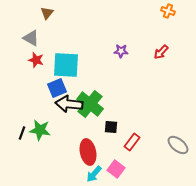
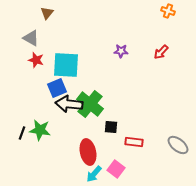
red rectangle: moved 2 px right; rotated 60 degrees clockwise
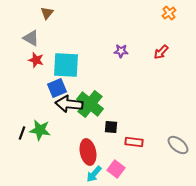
orange cross: moved 1 px right, 2 px down; rotated 32 degrees clockwise
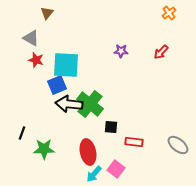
blue square: moved 3 px up
green star: moved 4 px right, 19 px down; rotated 10 degrees counterclockwise
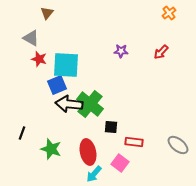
red star: moved 3 px right, 1 px up
green star: moved 7 px right; rotated 20 degrees clockwise
pink square: moved 4 px right, 6 px up
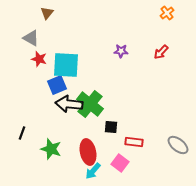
orange cross: moved 2 px left
cyan arrow: moved 1 px left, 3 px up
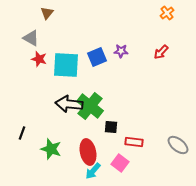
blue square: moved 40 px right, 28 px up
green cross: moved 2 px down
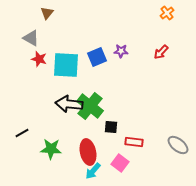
black line: rotated 40 degrees clockwise
green star: rotated 15 degrees counterclockwise
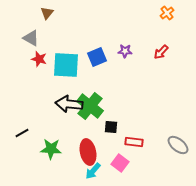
purple star: moved 4 px right
